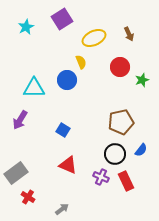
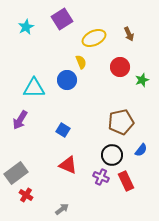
black circle: moved 3 px left, 1 px down
red cross: moved 2 px left, 2 px up
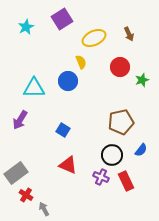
blue circle: moved 1 px right, 1 px down
gray arrow: moved 18 px left; rotated 80 degrees counterclockwise
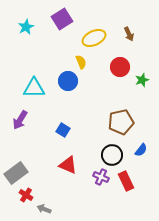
gray arrow: rotated 40 degrees counterclockwise
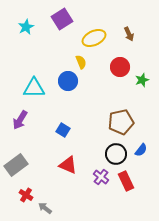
black circle: moved 4 px right, 1 px up
gray rectangle: moved 8 px up
purple cross: rotated 14 degrees clockwise
gray arrow: moved 1 px right, 1 px up; rotated 16 degrees clockwise
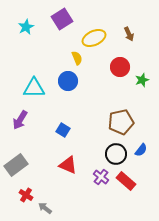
yellow semicircle: moved 4 px left, 4 px up
red rectangle: rotated 24 degrees counterclockwise
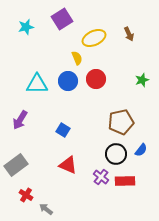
cyan star: rotated 14 degrees clockwise
red circle: moved 24 px left, 12 px down
cyan triangle: moved 3 px right, 4 px up
red rectangle: moved 1 px left; rotated 42 degrees counterclockwise
gray arrow: moved 1 px right, 1 px down
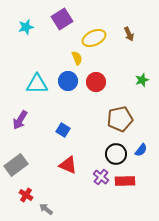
red circle: moved 3 px down
brown pentagon: moved 1 px left, 3 px up
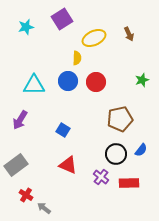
yellow semicircle: rotated 24 degrees clockwise
cyan triangle: moved 3 px left, 1 px down
red rectangle: moved 4 px right, 2 px down
gray arrow: moved 2 px left, 1 px up
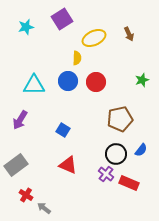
purple cross: moved 5 px right, 3 px up
red rectangle: rotated 24 degrees clockwise
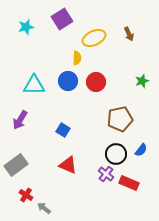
green star: moved 1 px down
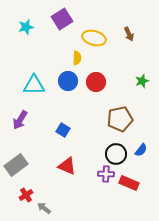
yellow ellipse: rotated 40 degrees clockwise
red triangle: moved 1 px left, 1 px down
purple cross: rotated 35 degrees counterclockwise
red cross: rotated 24 degrees clockwise
